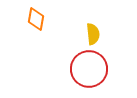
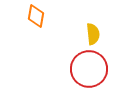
orange diamond: moved 3 px up
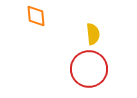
orange diamond: rotated 15 degrees counterclockwise
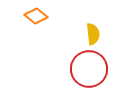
orange diamond: rotated 45 degrees counterclockwise
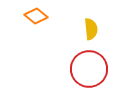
yellow semicircle: moved 2 px left, 5 px up
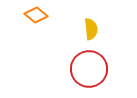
orange diamond: moved 1 px up
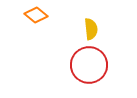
red circle: moved 4 px up
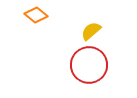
yellow semicircle: moved 2 px down; rotated 125 degrees counterclockwise
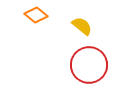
yellow semicircle: moved 9 px left, 5 px up; rotated 80 degrees clockwise
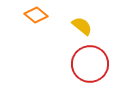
red circle: moved 1 px right, 1 px up
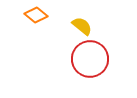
red circle: moved 5 px up
